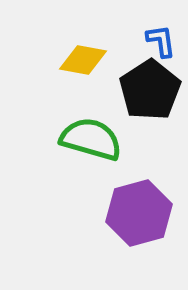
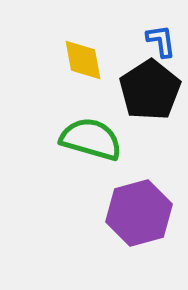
yellow diamond: rotated 69 degrees clockwise
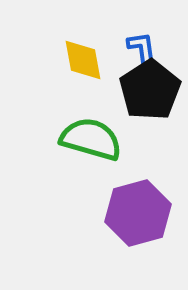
blue L-shape: moved 19 px left, 7 px down
purple hexagon: moved 1 px left
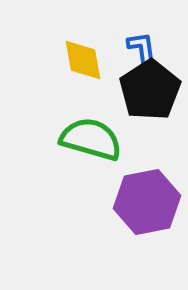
purple hexagon: moved 9 px right, 11 px up; rotated 4 degrees clockwise
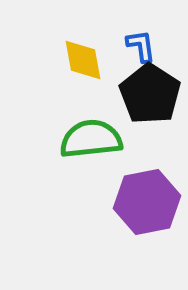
blue L-shape: moved 1 px left, 2 px up
black pentagon: moved 4 px down; rotated 6 degrees counterclockwise
green semicircle: rotated 22 degrees counterclockwise
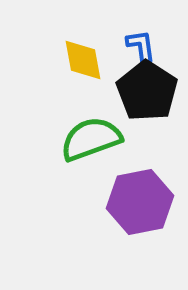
black pentagon: moved 3 px left, 3 px up
green semicircle: rotated 14 degrees counterclockwise
purple hexagon: moved 7 px left
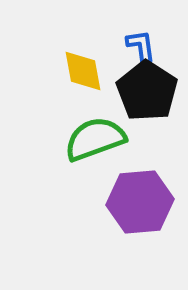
yellow diamond: moved 11 px down
green semicircle: moved 4 px right
purple hexagon: rotated 6 degrees clockwise
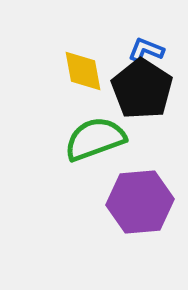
blue L-shape: moved 5 px right, 4 px down; rotated 60 degrees counterclockwise
black pentagon: moved 5 px left, 2 px up
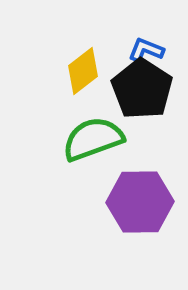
yellow diamond: rotated 63 degrees clockwise
green semicircle: moved 2 px left
purple hexagon: rotated 4 degrees clockwise
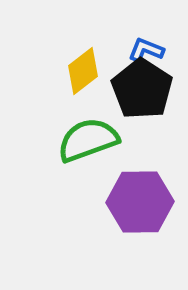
green semicircle: moved 5 px left, 1 px down
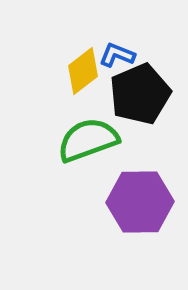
blue L-shape: moved 29 px left, 5 px down
black pentagon: moved 2 px left, 5 px down; rotated 16 degrees clockwise
